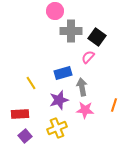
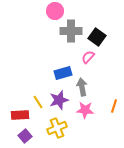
yellow line: moved 7 px right, 19 px down
orange line: moved 1 px down
red rectangle: moved 1 px down
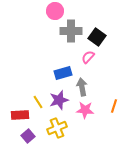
purple square: moved 3 px right
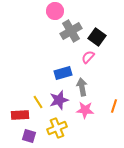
gray cross: rotated 30 degrees counterclockwise
purple square: moved 1 px right; rotated 32 degrees counterclockwise
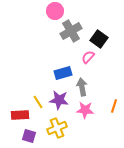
black square: moved 2 px right, 2 px down
purple star: rotated 24 degrees clockwise
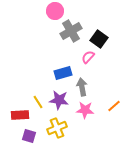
orange line: rotated 32 degrees clockwise
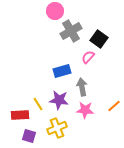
blue rectangle: moved 1 px left, 2 px up
yellow line: moved 2 px down
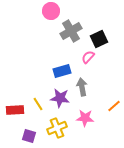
pink circle: moved 4 px left
black square: rotated 30 degrees clockwise
purple star: moved 1 px right, 2 px up
pink star: moved 8 px down
red rectangle: moved 5 px left, 5 px up
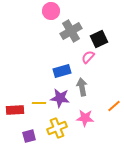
yellow line: moved 1 px right, 1 px up; rotated 56 degrees counterclockwise
purple square: rotated 32 degrees counterclockwise
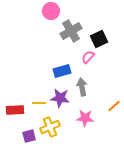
yellow cross: moved 7 px left, 1 px up
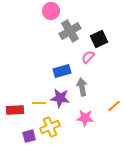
gray cross: moved 1 px left
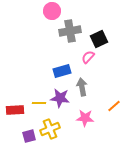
pink circle: moved 1 px right
gray cross: rotated 20 degrees clockwise
yellow cross: moved 2 px down
